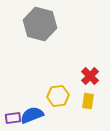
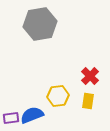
gray hexagon: rotated 24 degrees counterclockwise
purple rectangle: moved 2 px left
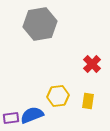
red cross: moved 2 px right, 12 px up
